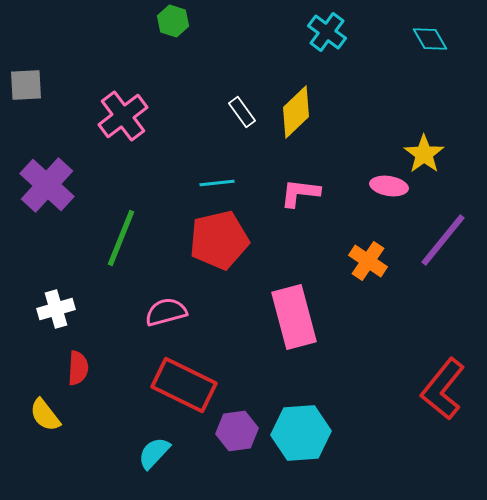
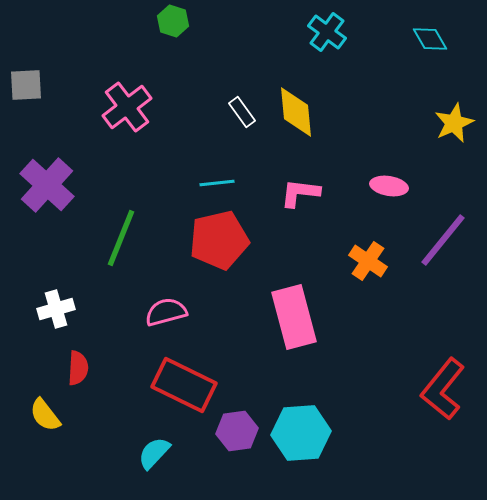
yellow diamond: rotated 52 degrees counterclockwise
pink cross: moved 4 px right, 9 px up
yellow star: moved 30 px right, 31 px up; rotated 12 degrees clockwise
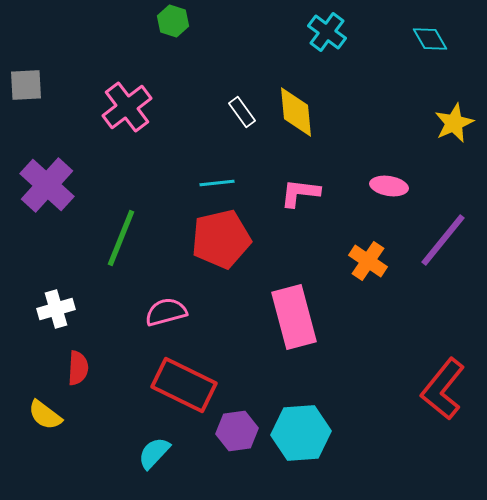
red pentagon: moved 2 px right, 1 px up
yellow semicircle: rotated 15 degrees counterclockwise
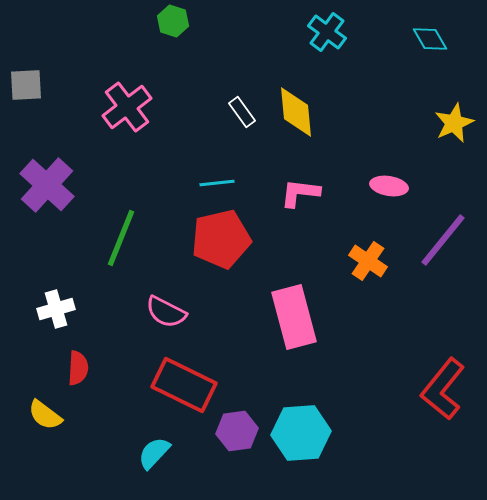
pink semicircle: rotated 138 degrees counterclockwise
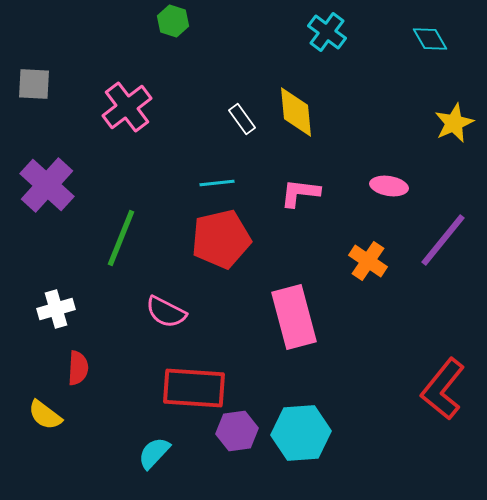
gray square: moved 8 px right, 1 px up; rotated 6 degrees clockwise
white rectangle: moved 7 px down
red rectangle: moved 10 px right, 3 px down; rotated 22 degrees counterclockwise
